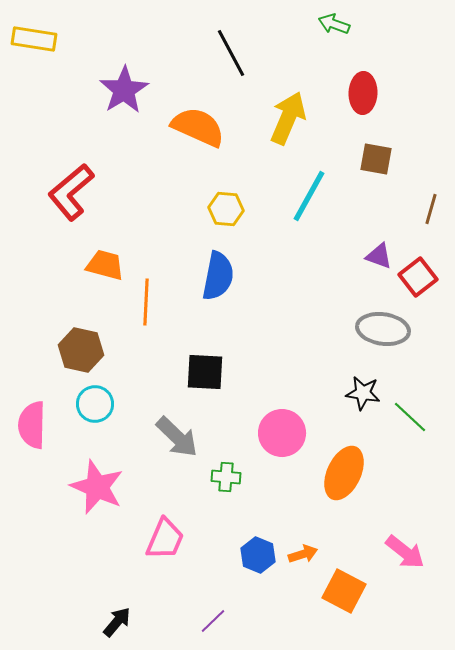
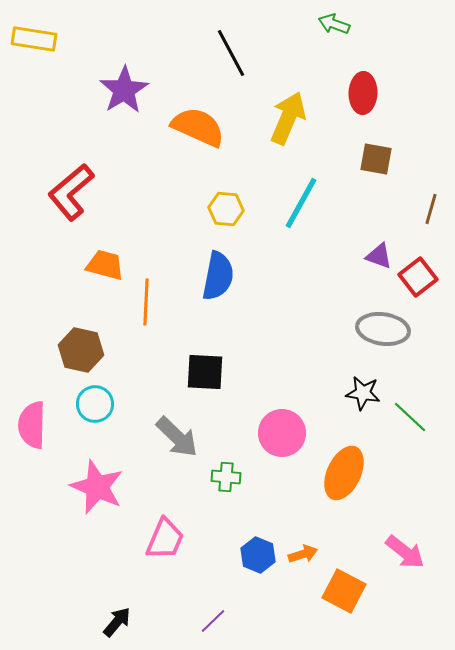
cyan line: moved 8 px left, 7 px down
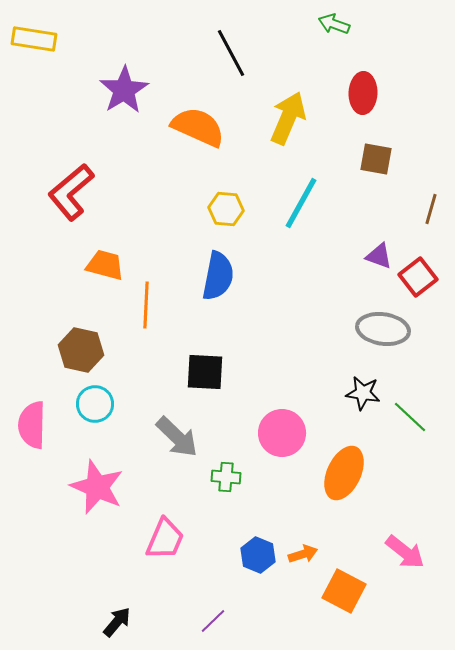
orange line: moved 3 px down
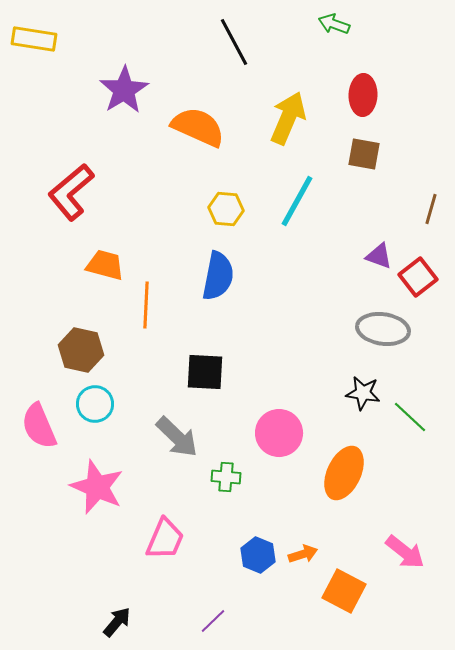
black line: moved 3 px right, 11 px up
red ellipse: moved 2 px down
brown square: moved 12 px left, 5 px up
cyan line: moved 4 px left, 2 px up
pink semicircle: moved 7 px right, 1 px down; rotated 24 degrees counterclockwise
pink circle: moved 3 px left
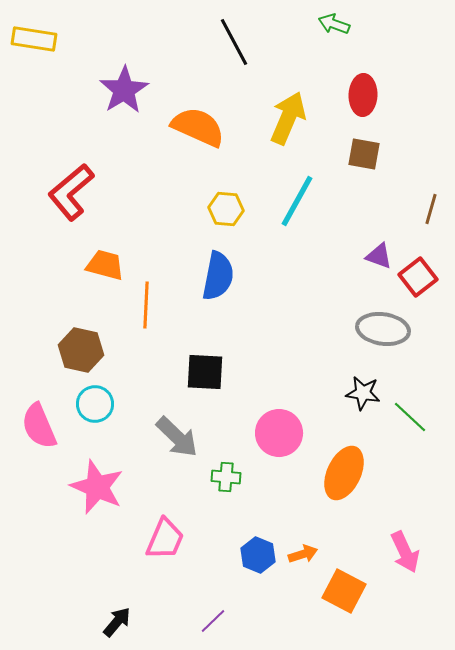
pink arrow: rotated 27 degrees clockwise
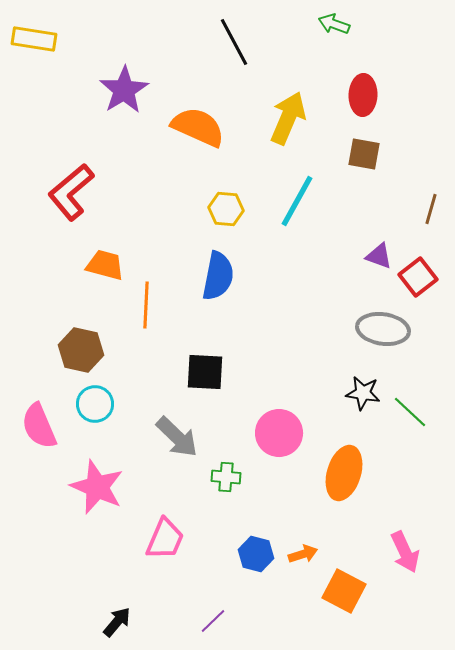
green line: moved 5 px up
orange ellipse: rotated 8 degrees counterclockwise
blue hexagon: moved 2 px left, 1 px up; rotated 8 degrees counterclockwise
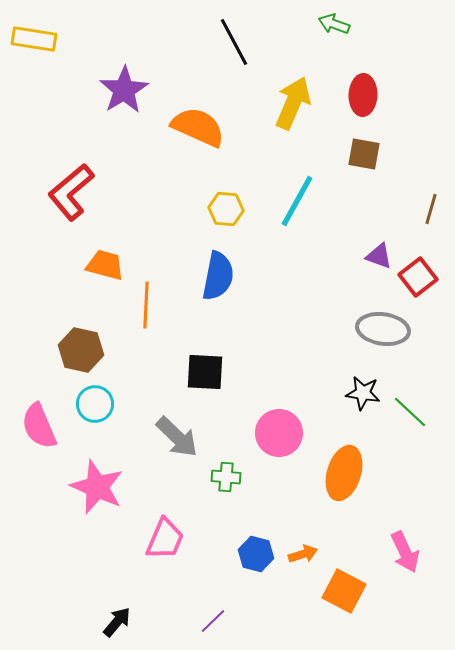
yellow arrow: moved 5 px right, 15 px up
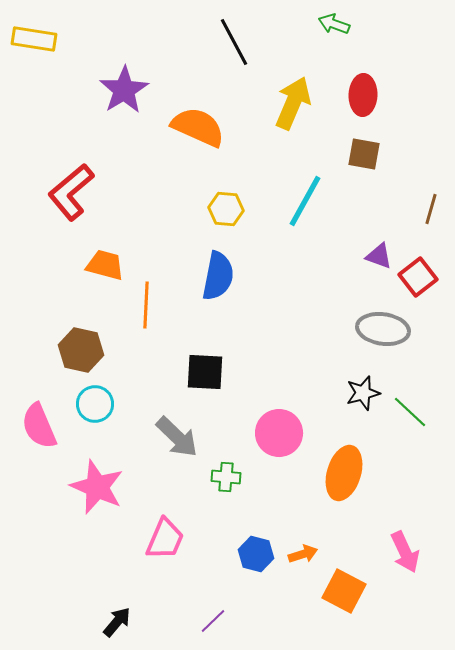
cyan line: moved 8 px right
black star: rotated 24 degrees counterclockwise
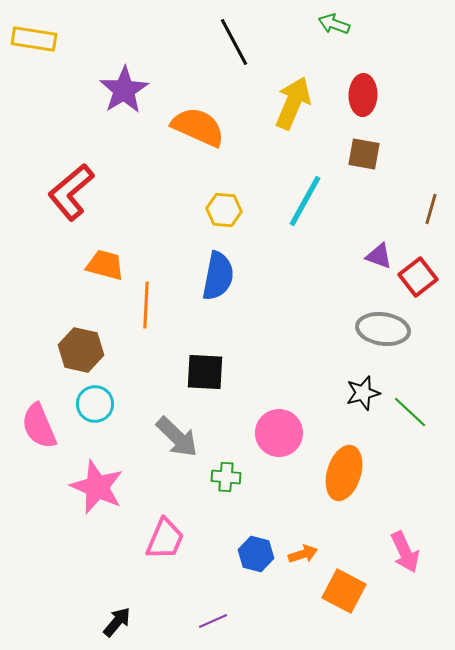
yellow hexagon: moved 2 px left, 1 px down
purple line: rotated 20 degrees clockwise
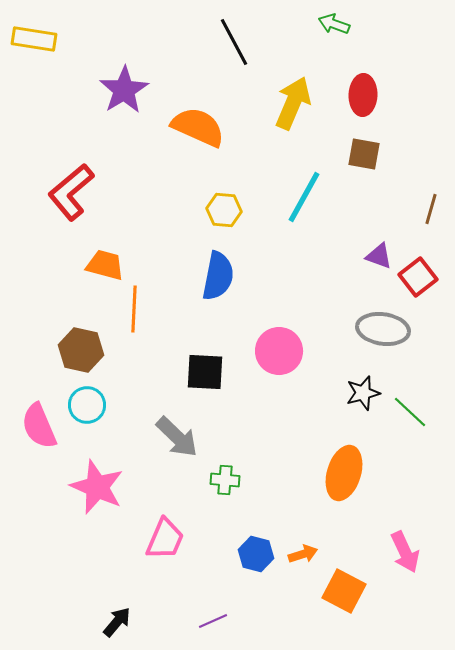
cyan line: moved 1 px left, 4 px up
orange line: moved 12 px left, 4 px down
cyan circle: moved 8 px left, 1 px down
pink circle: moved 82 px up
green cross: moved 1 px left, 3 px down
